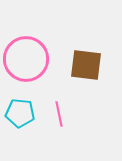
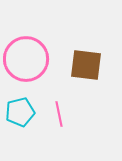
cyan pentagon: moved 1 px up; rotated 20 degrees counterclockwise
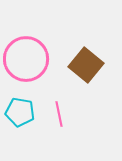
brown square: rotated 32 degrees clockwise
cyan pentagon: rotated 24 degrees clockwise
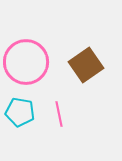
pink circle: moved 3 px down
brown square: rotated 16 degrees clockwise
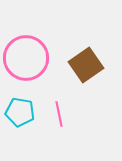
pink circle: moved 4 px up
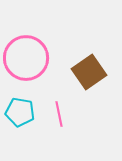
brown square: moved 3 px right, 7 px down
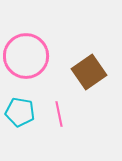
pink circle: moved 2 px up
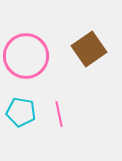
brown square: moved 23 px up
cyan pentagon: moved 1 px right
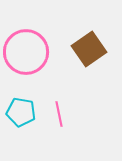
pink circle: moved 4 px up
